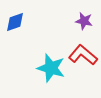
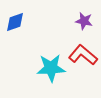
cyan star: rotated 20 degrees counterclockwise
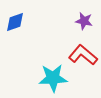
cyan star: moved 2 px right, 10 px down
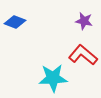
blue diamond: rotated 40 degrees clockwise
